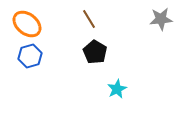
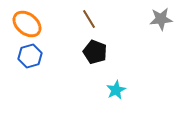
black pentagon: rotated 10 degrees counterclockwise
cyan star: moved 1 px left, 1 px down
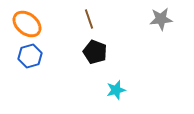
brown line: rotated 12 degrees clockwise
cyan star: rotated 12 degrees clockwise
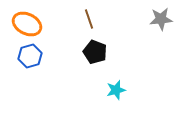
orange ellipse: rotated 12 degrees counterclockwise
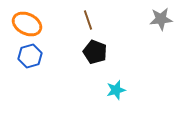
brown line: moved 1 px left, 1 px down
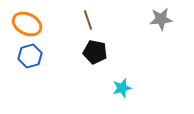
black pentagon: rotated 10 degrees counterclockwise
cyan star: moved 6 px right, 2 px up
